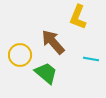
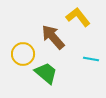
yellow L-shape: rotated 120 degrees clockwise
brown arrow: moved 5 px up
yellow circle: moved 3 px right, 1 px up
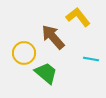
yellow circle: moved 1 px right, 1 px up
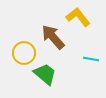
green trapezoid: moved 1 px left, 1 px down
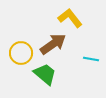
yellow L-shape: moved 8 px left, 1 px down
brown arrow: moved 7 px down; rotated 96 degrees clockwise
yellow circle: moved 3 px left
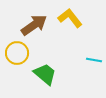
brown arrow: moved 19 px left, 19 px up
yellow circle: moved 4 px left
cyan line: moved 3 px right, 1 px down
